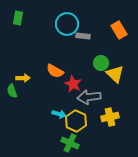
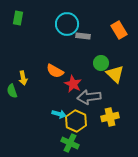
yellow arrow: rotated 80 degrees clockwise
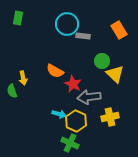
green circle: moved 1 px right, 2 px up
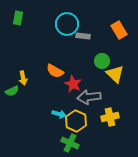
green semicircle: rotated 96 degrees counterclockwise
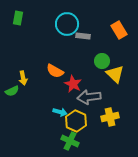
cyan arrow: moved 1 px right, 2 px up
green cross: moved 2 px up
